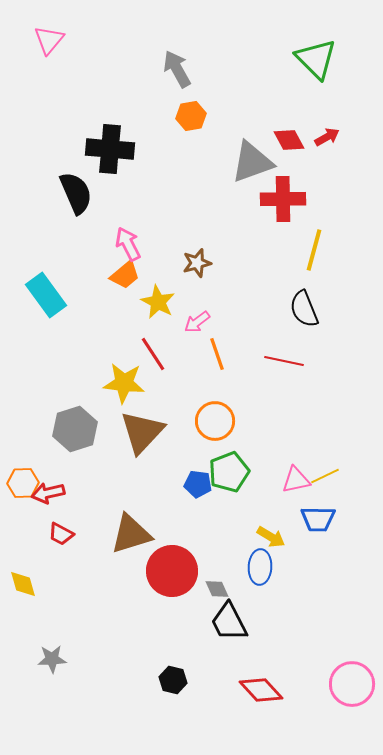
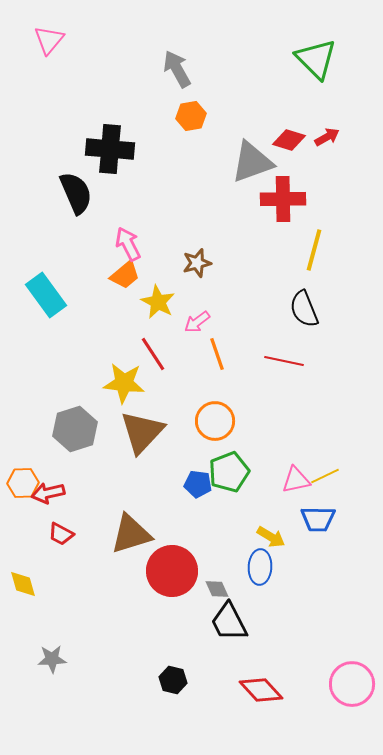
red diamond at (289, 140): rotated 44 degrees counterclockwise
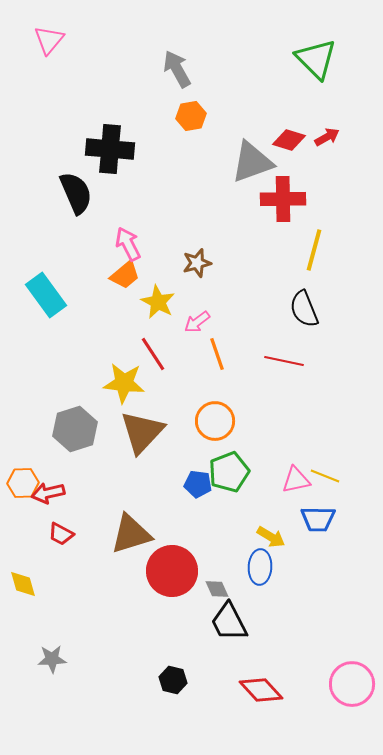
yellow line at (325, 476): rotated 48 degrees clockwise
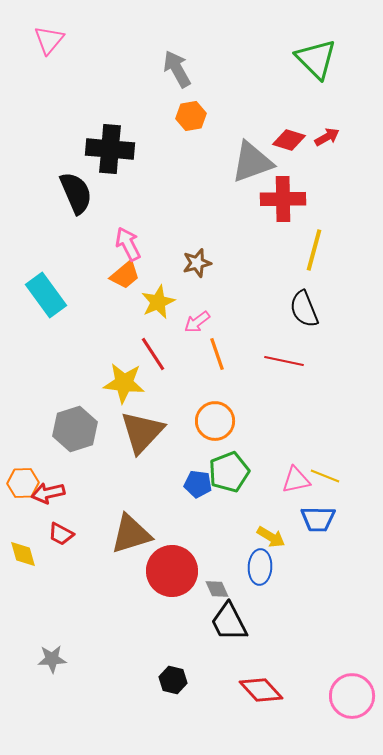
yellow star at (158, 302): rotated 20 degrees clockwise
yellow diamond at (23, 584): moved 30 px up
pink circle at (352, 684): moved 12 px down
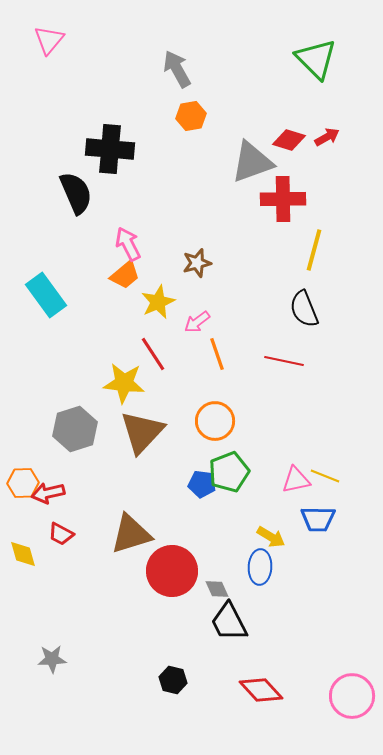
blue pentagon at (198, 484): moved 4 px right
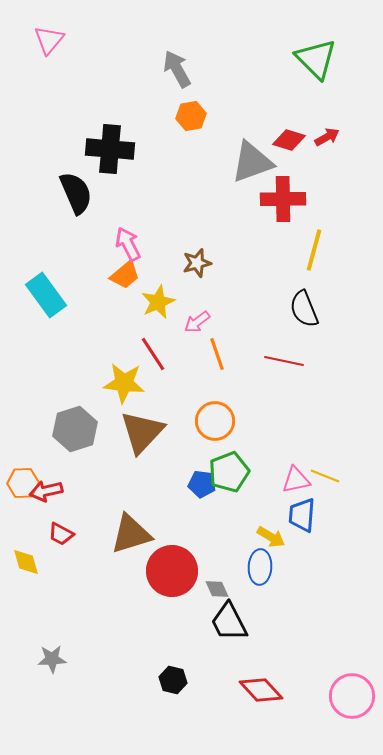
red arrow at (48, 493): moved 2 px left, 2 px up
blue trapezoid at (318, 519): moved 16 px left, 4 px up; rotated 93 degrees clockwise
yellow diamond at (23, 554): moved 3 px right, 8 px down
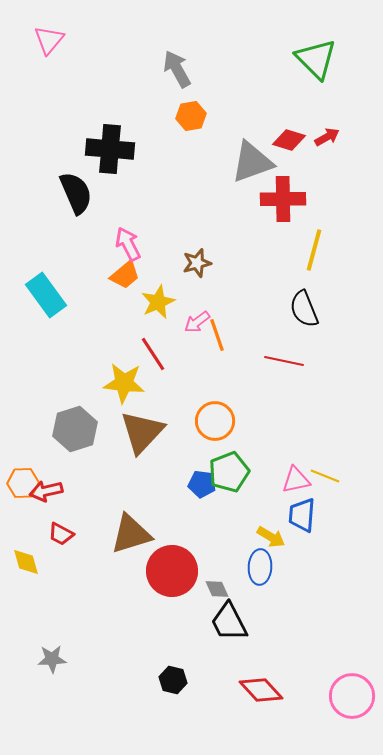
orange line at (217, 354): moved 19 px up
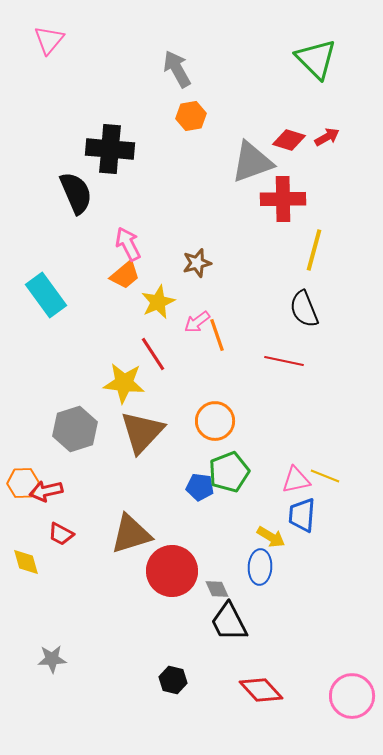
blue pentagon at (202, 484): moved 2 px left, 3 px down
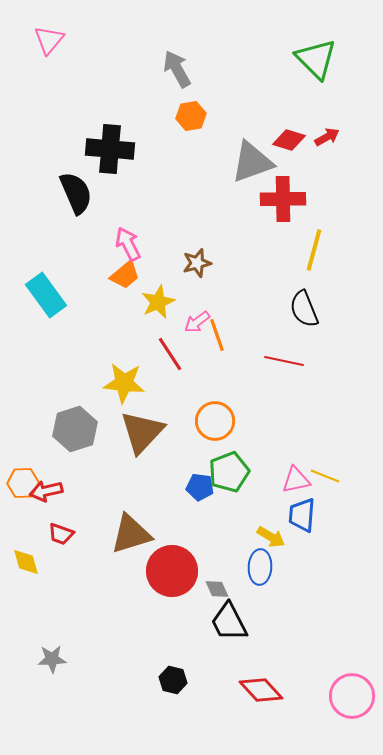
red line at (153, 354): moved 17 px right
red trapezoid at (61, 534): rotated 8 degrees counterclockwise
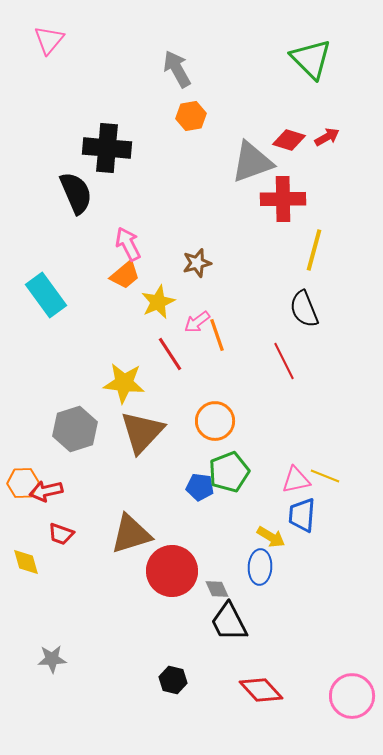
green triangle at (316, 59): moved 5 px left
black cross at (110, 149): moved 3 px left, 1 px up
red line at (284, 361): rotated 51 degrees clockwise
